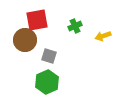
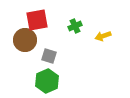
green hexagon: moved 1 px up
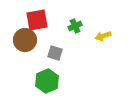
gray square: moved 6 px right, 3 px up
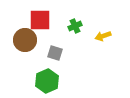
red square: moved 3 px right; rotated 10 degrees clockwise
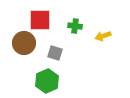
green cross: rotated 32 degrees clockwise
brown circle: moved 1 px left, 3 px down
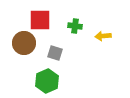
yellow arrow: rotated 14 degrees clockwise
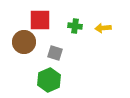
yellow arrow: moved 8 px up
brown circle: moved 1 px up
green hexagon: moved 2 px right, 1 px up
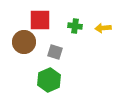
gray square: moved 1 px up
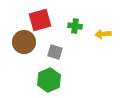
red square: rotated 15 degrees counterclockwise
yellow arrow: moved 6 px down
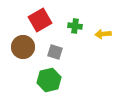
red square: rotated 15 degrees counterclockwise
brown circle: moved 1 px left, 5 px down
green hexagon: rotated 10 degrees clockwise
